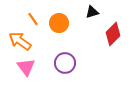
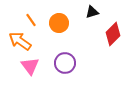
orange line: moved 2 px left, 1 px down
pink triangle: moved 4 px right, 1 px up
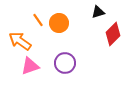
black triangle: moved 6 px right
orange line: moved 7 px right
pink triangle: rotated 48 degrees clockwise
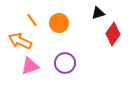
black triangle: moved 1 px down
orange line: moved 6 px left
red diamond: rotated 10 degrees counterclockwise
orange arrow: rotated 10 degrees counterclockwise
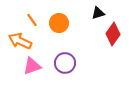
pink triangle: moved 2 px right
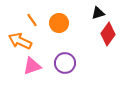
red diamond: moved 5 px left
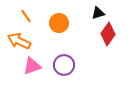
orange line: moved 6 px left, 4 px up
orange arrow: moved 1 px left
purple circle: moved 1 px left, 2 px down
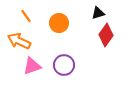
red diamond: moved 2 px left, 1 px down
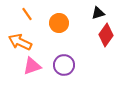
orange line: moved 1 px right, 2 px up
orange arrow: moved 1 px right, 1 px down
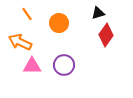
pink triangle: rotated 18 degrees clockwise
